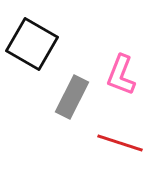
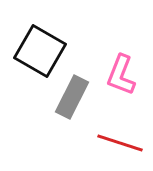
black square: moved 8 px right, 7 px down
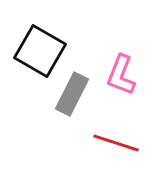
gray rectangle: moved 3 px up
red line: moved 4 px left
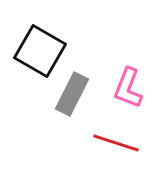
pink L-shape: moved 7 px right, 13 px down
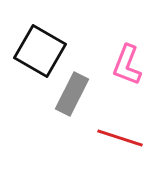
pink L-shape: moved 1 px left, 23 px up
red line: moved 4 px right, 5 px up
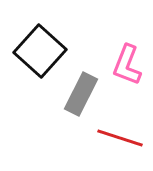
black square: rotated 12 degrees clockwise
gray rectangle: moved 9 px right
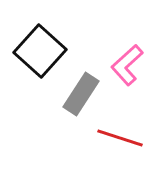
pink L-shape: rotated 27 degrees clockwise
gray rectangle: rotated 6 degrees clockwise
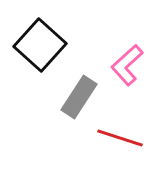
black square: moved 6 px up
gray rectangle: moved 2 px left, 3 px down
